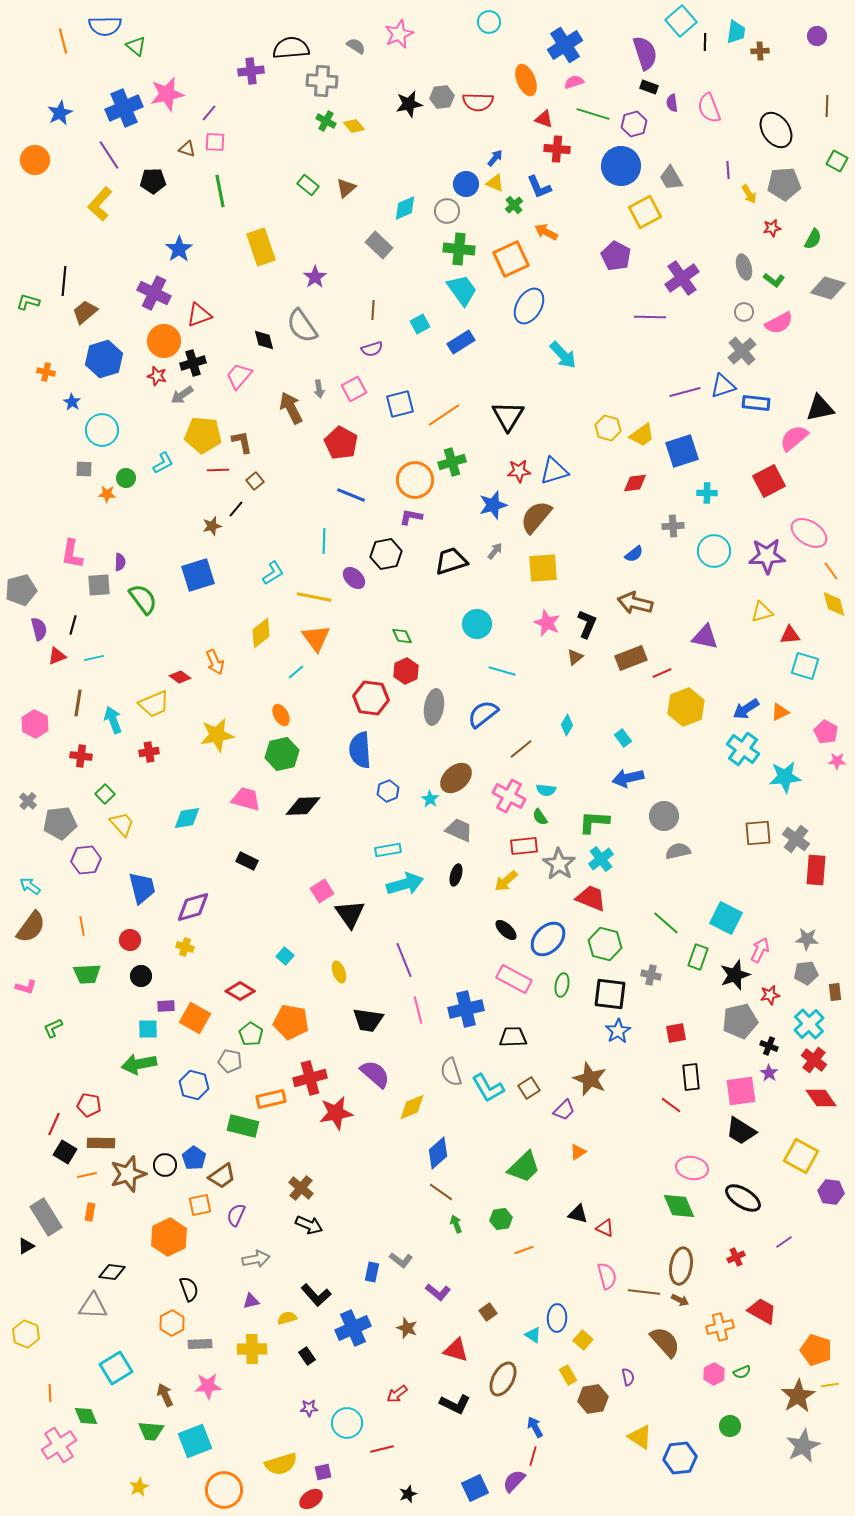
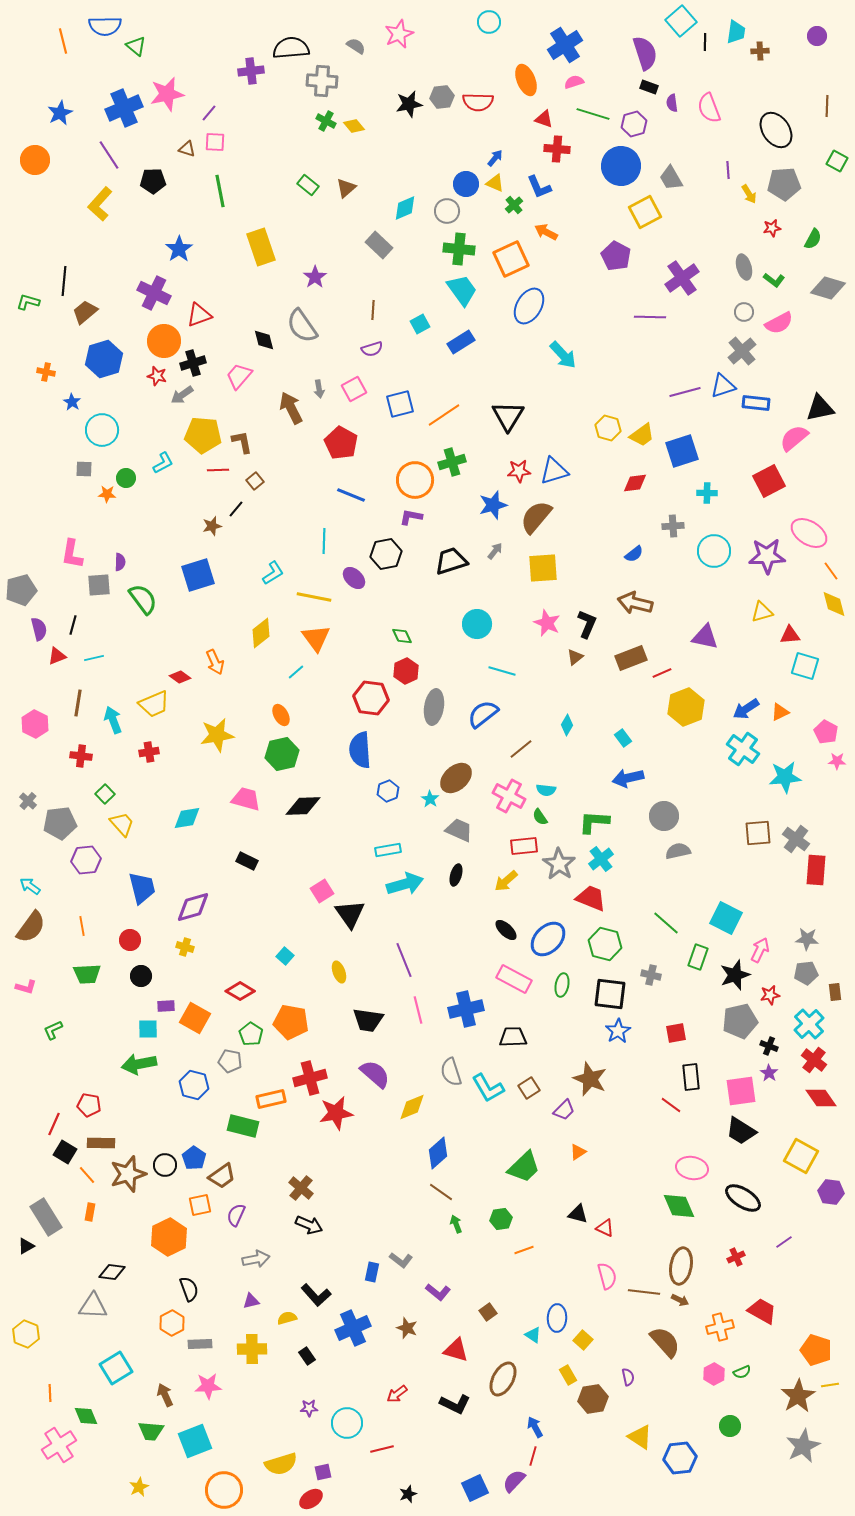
green L-shape at (53, 1028): moved 2 px down
orange line at (87, 1175): rotated 60 degrees clockwise
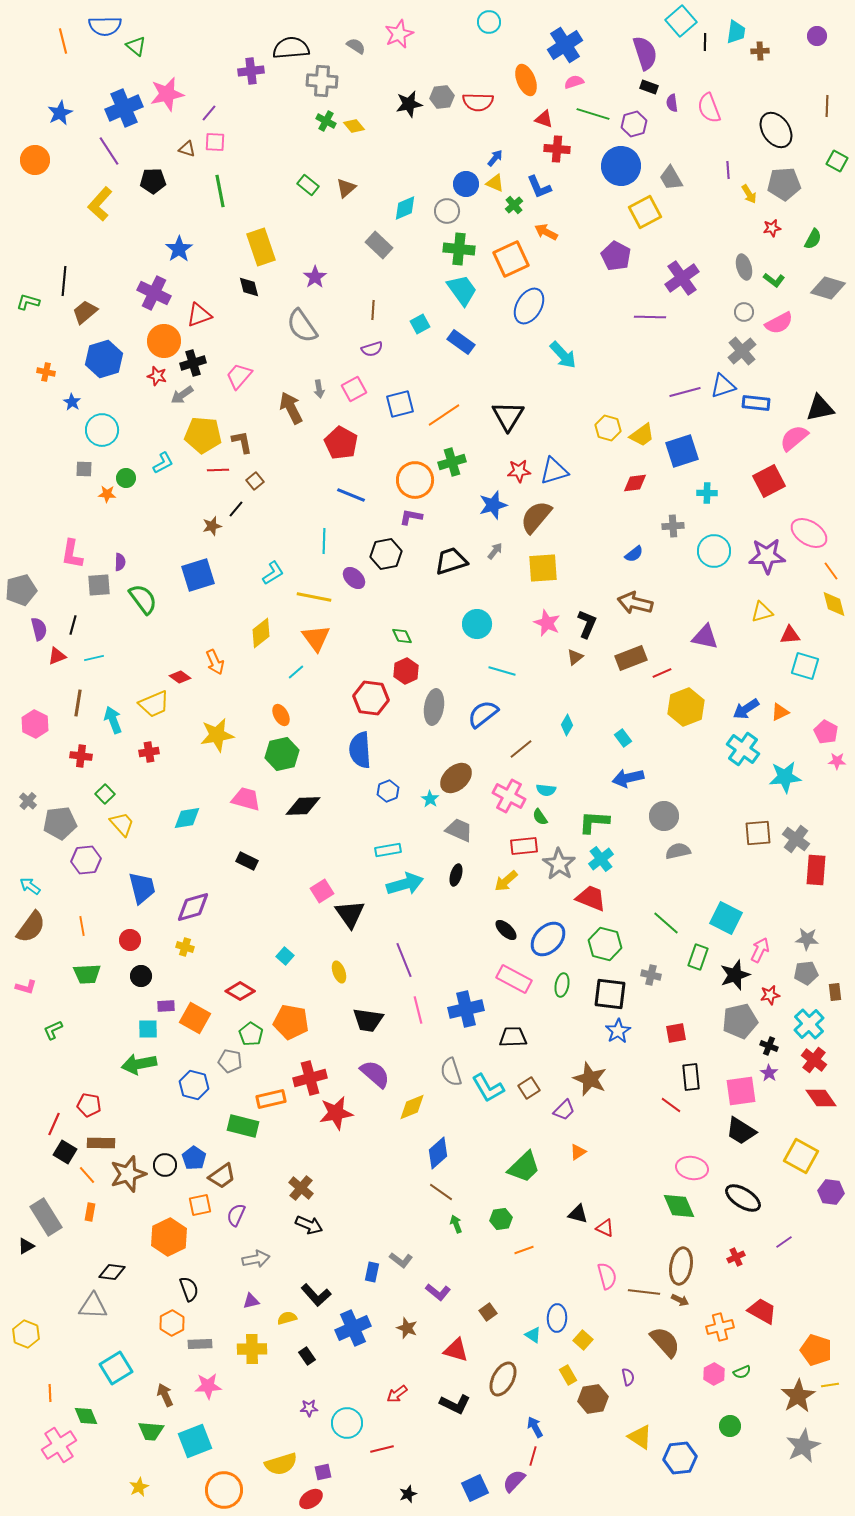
purple line at (109, 155): moved 4 px up
black diamond at (264, 340): moved 15 px left, 53 px up
blue rectangle at (461, 342): rotated 68 degrees clockwise
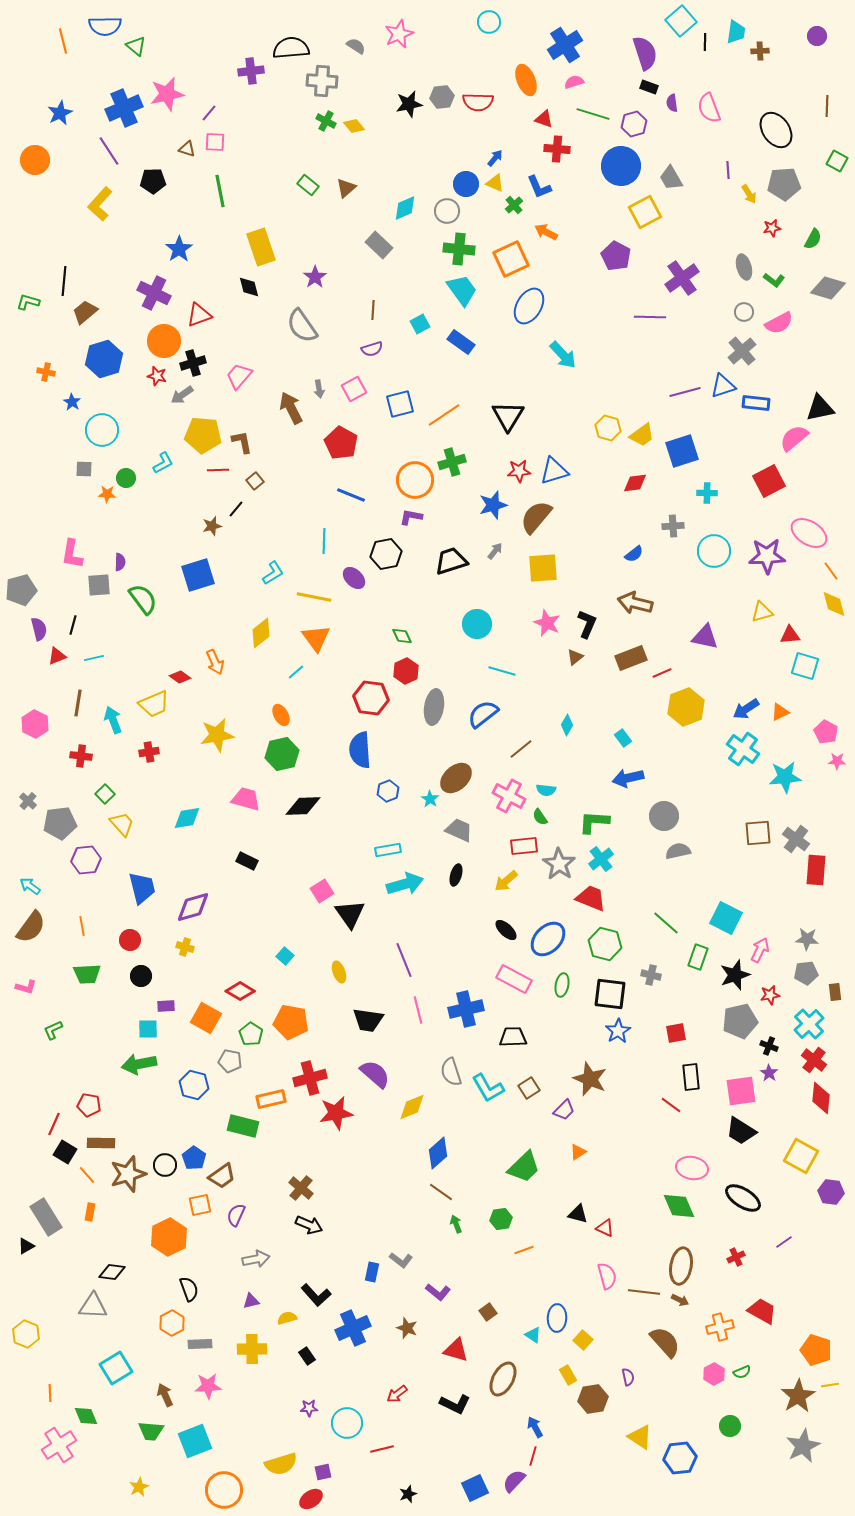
orange square at (195, 1018): moved 11 px right
red diamond at (821, 1098): rotated 40 degrees clockwise
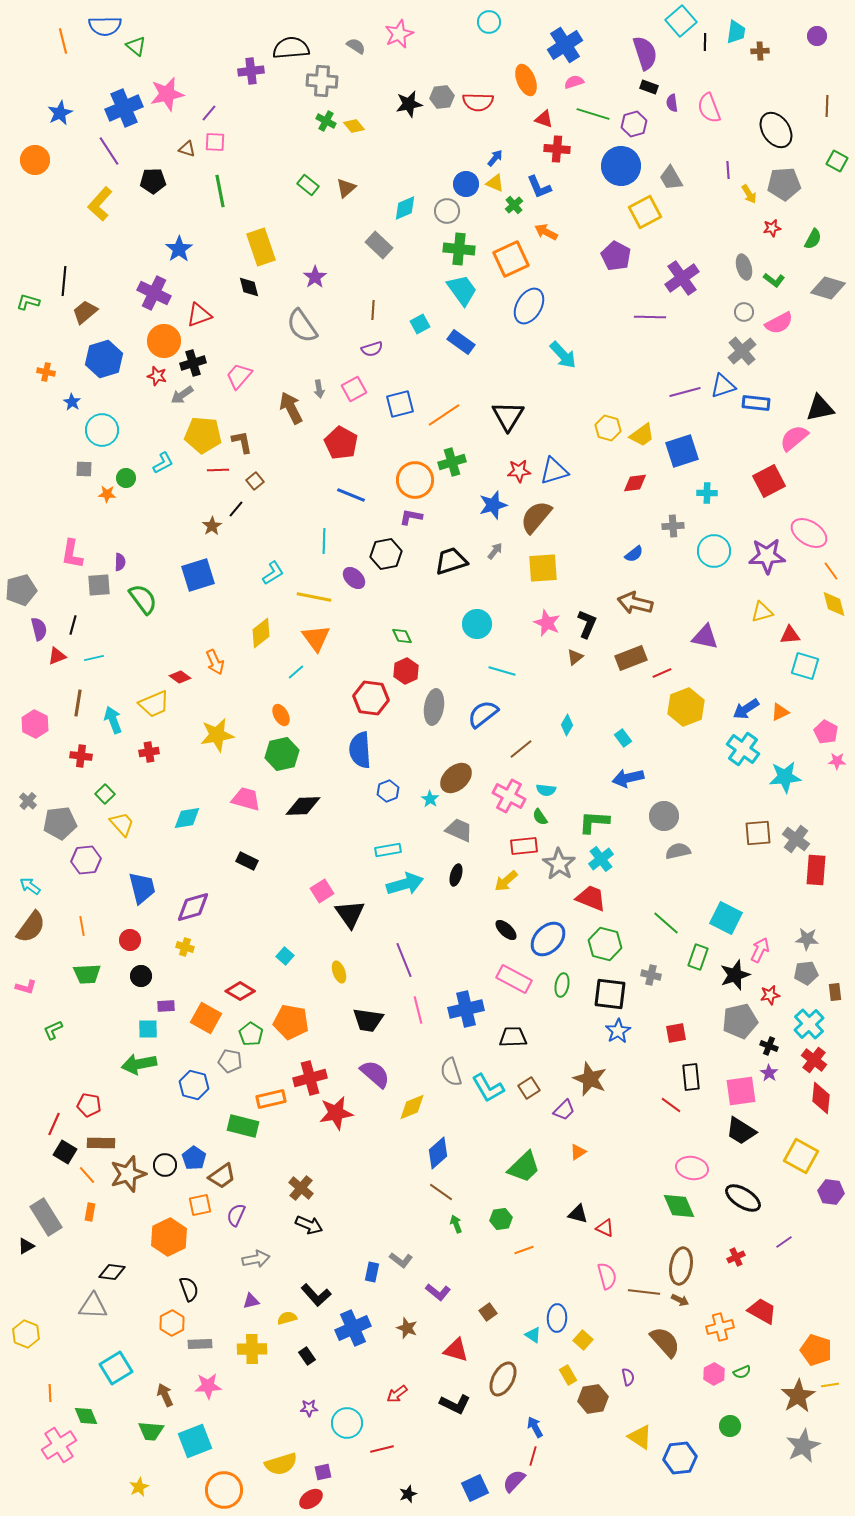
brown star at (212, 526): rotated 18 degrees counterclockwise
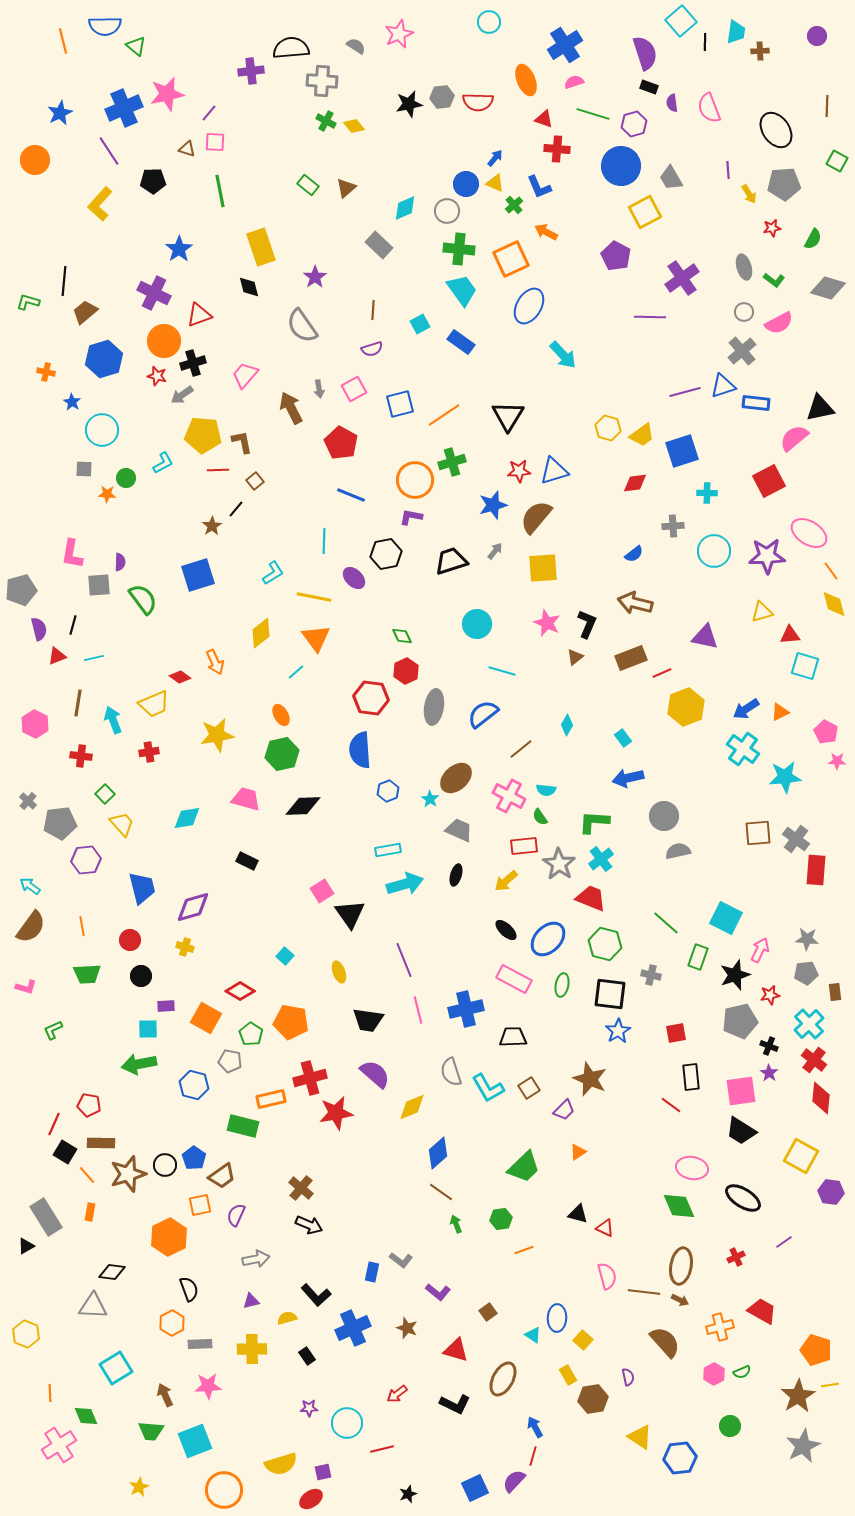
pink trapezoid at (239, 376): moved 6 px right, 1 px up
